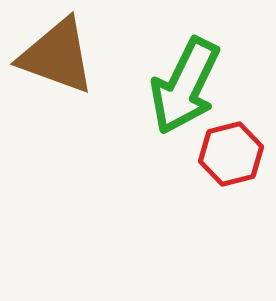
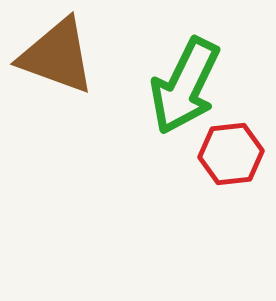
red hexagon: rotated 8 degrees clockwise
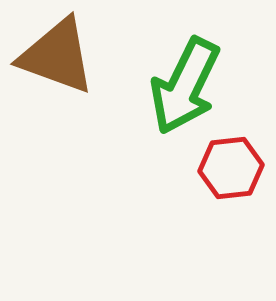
red hexagon: moved 14 px down
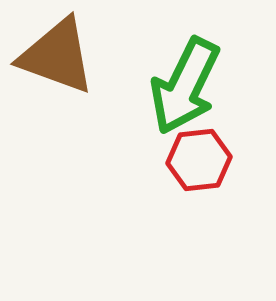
red hexagon: moved 32 px left, 8 px up
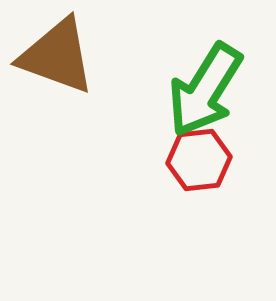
green arrow: moved 20 px right, 4 px down; rotated 6 degrees clockwise
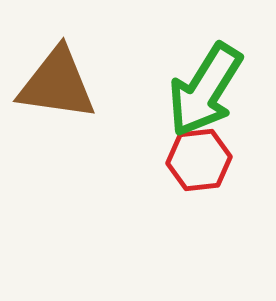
brown triangle: moved 28 px down; rotated 12 degrees counterclockwise
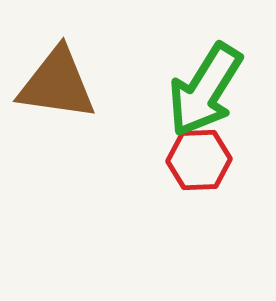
red hexagon: rotated 4 degrees clockwise
